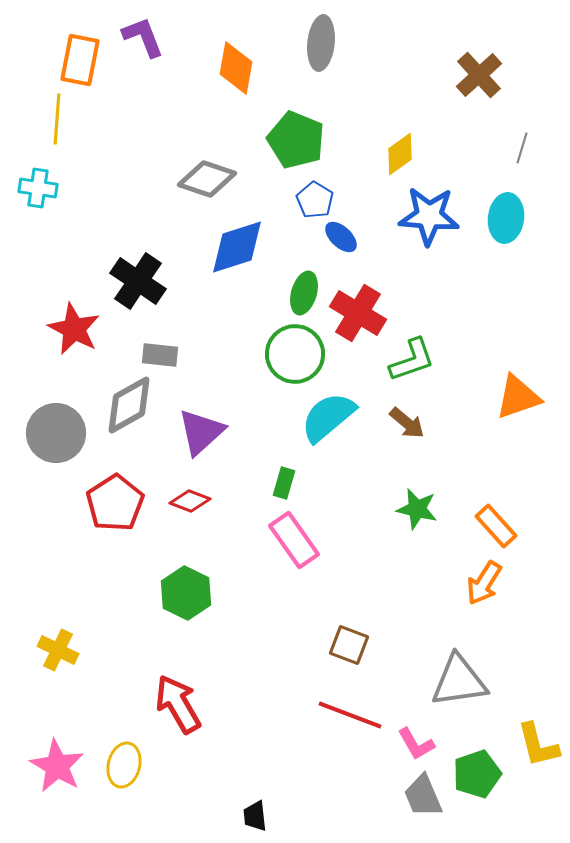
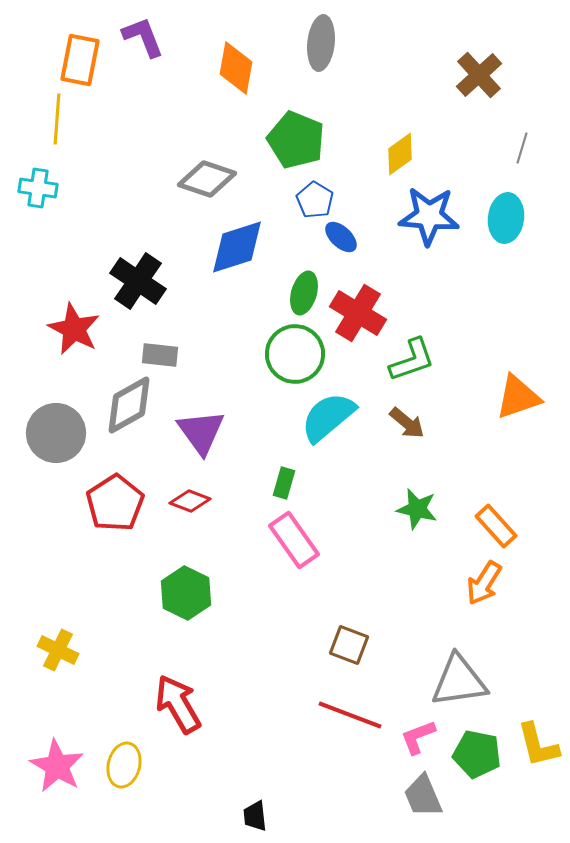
purple triangle at (201, 432): rotated 24 degrees counterclockwise
pink L-shape at (416, 744): moved 2 px right, 7 px up; rotated 99 degrees clockwise
green pentagon at (477, 774): moved 20 px up; rotated 30 degrees clockwise
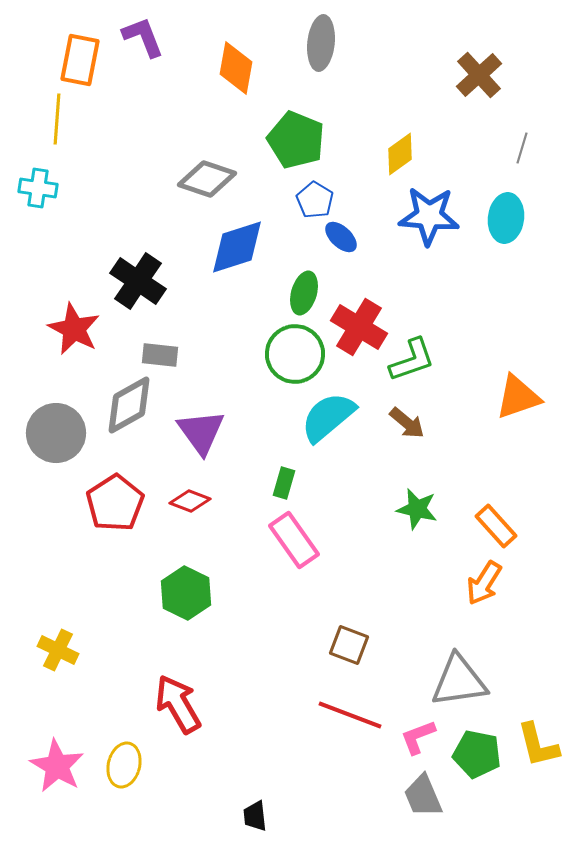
red cross at (358, 313): moved 1 px right, 14 px down
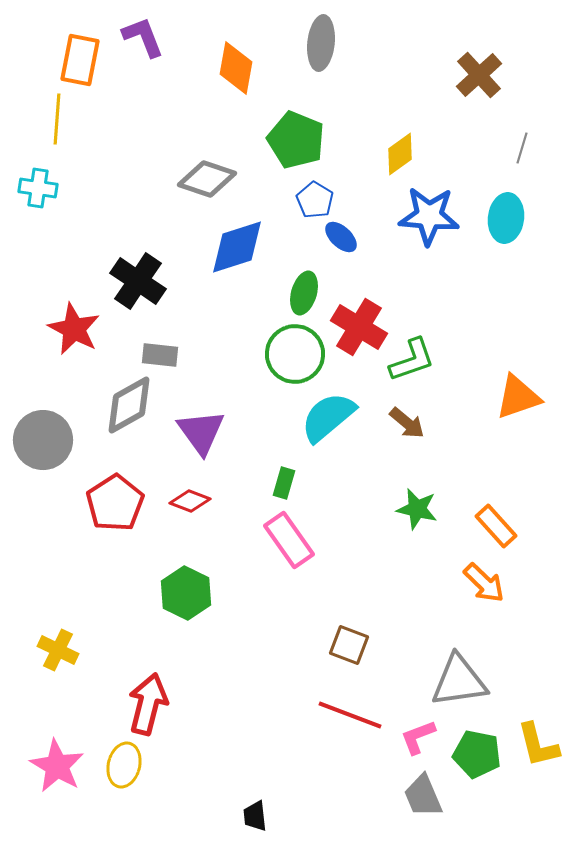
gray circle at (56, 433): moved 13 px left, 7 px down
pink rectangle at (294, 540): moved 5 px left
orange arrow at (484, 583): rotated 78 degrees counterclockwise
red arrow at (178, 704): moved 30 px left; rotated 44 degrees clockwise
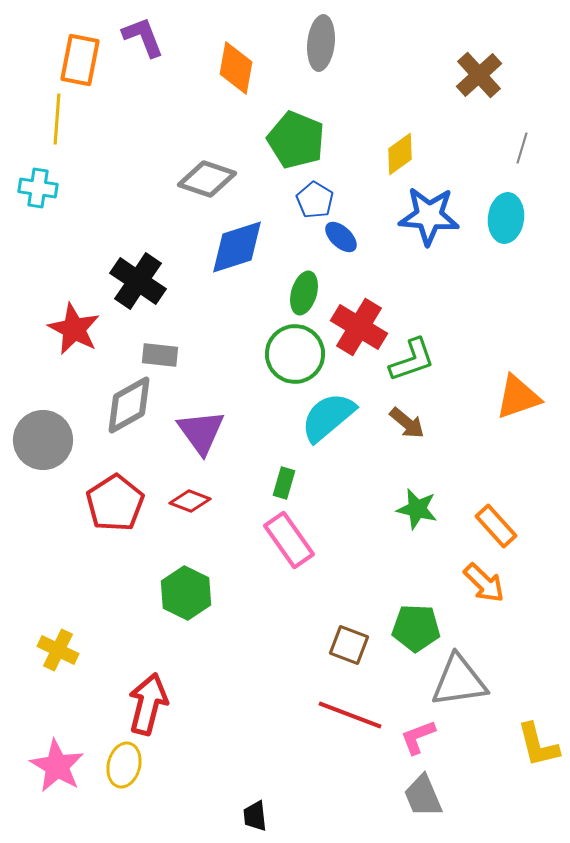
green pentagon at (477, 754): moved 61 px left, 126 px up; rotated 9 degrees counterclockwise
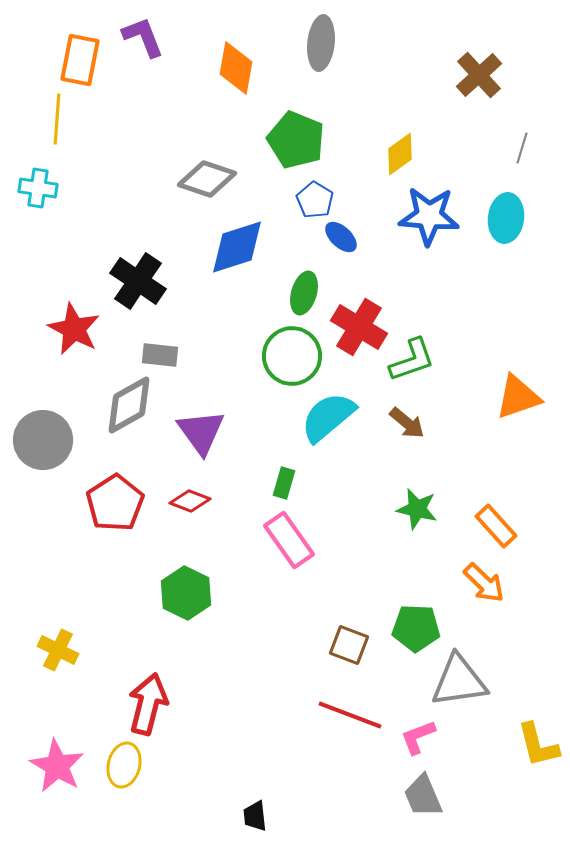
green circle at (295, 354): moved 3 px left, 2 px down
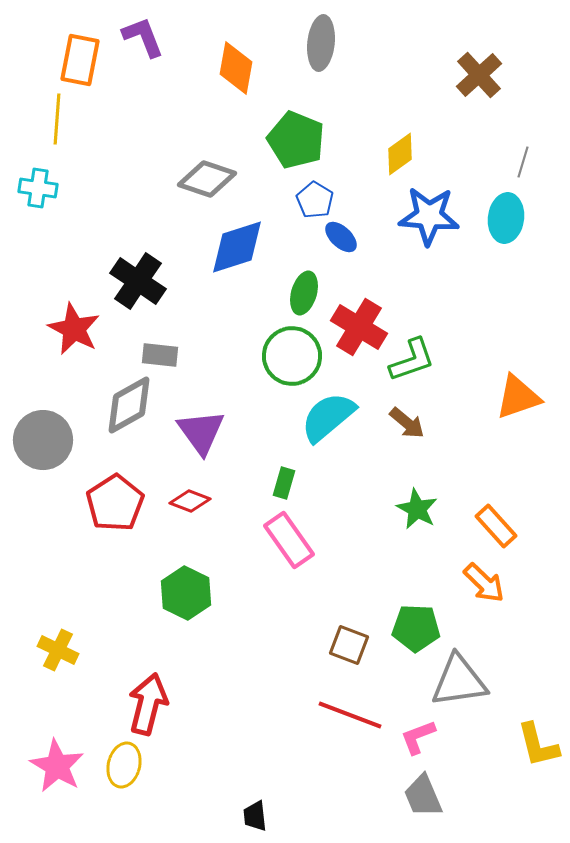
gray line at (522, 148): moved 1 px right, 14 px down
green star at (417, 509): rotated 15 degrees clockwise
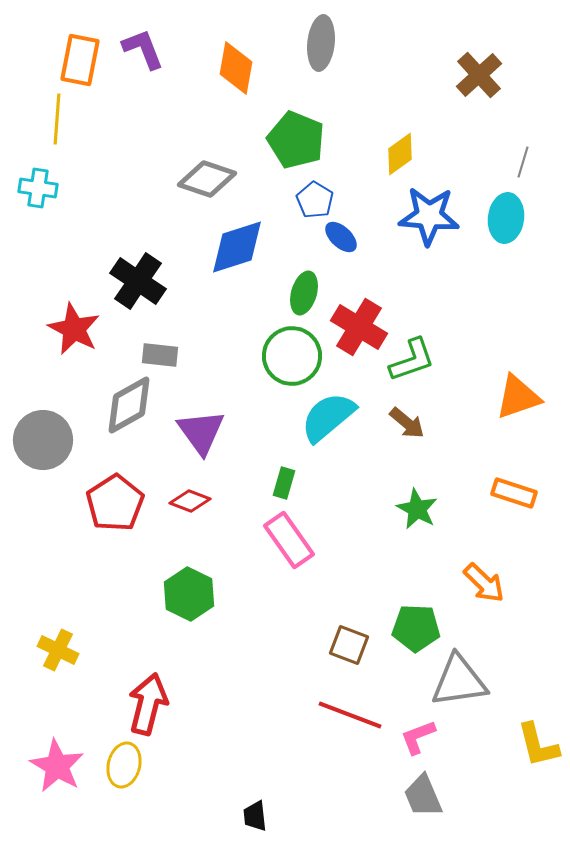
purple L-shape at (143, 37): moved 12 px down
orange rectangle at (496, 526): moved 18 px right, 33 px up; rotated 30 degrees counterclockwise
green hexagon at (186, 593): moved 3 px right, 1 px down
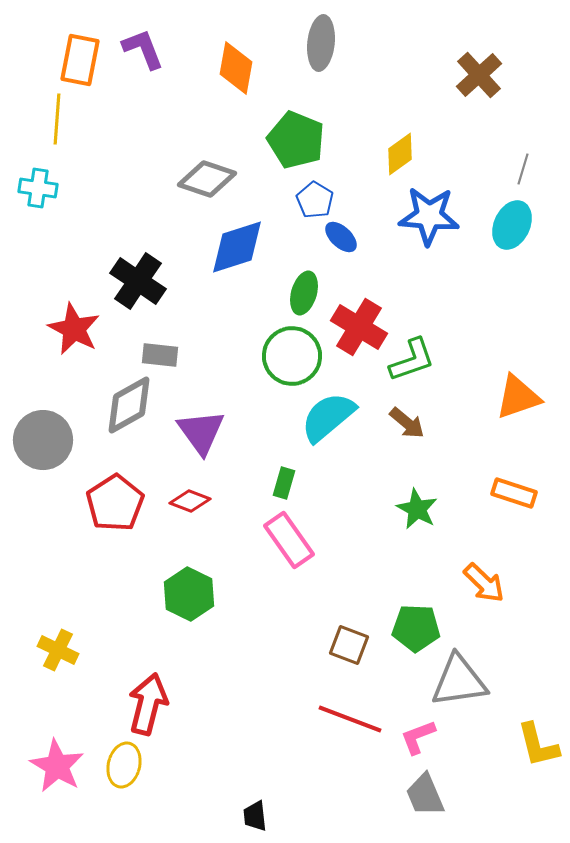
gray line at (523, 162): moved 7 px down
cyan ellipse at (506, 218): moved 6 px right, 7 px down; rotated 18 degrees clockwise
red line at (350, 715): moved 4 px down
gray trapezoid at (423, 796): moved 2 px right, 1 px up
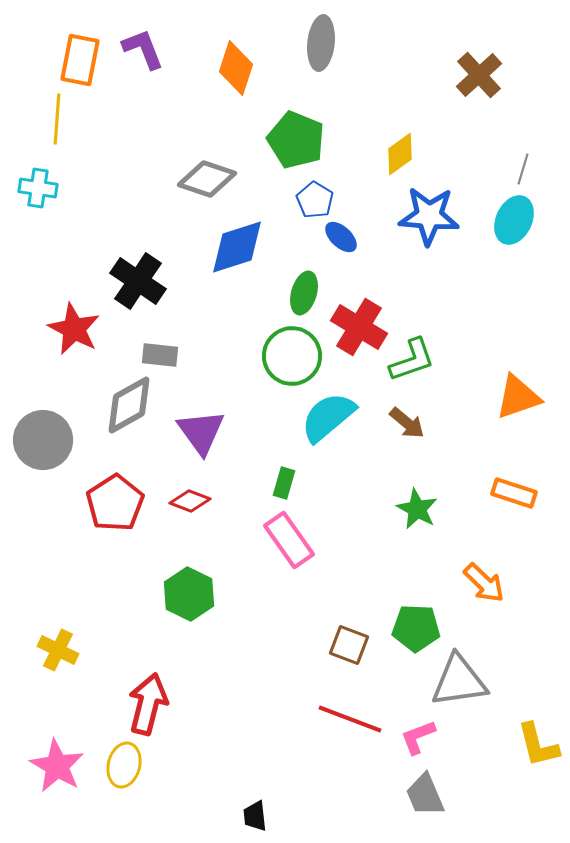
orange diamond at (236, 68): rotated 8 degrees clockwise
cyan ellipse at (512, 225): moved 2 px right, 5 px up
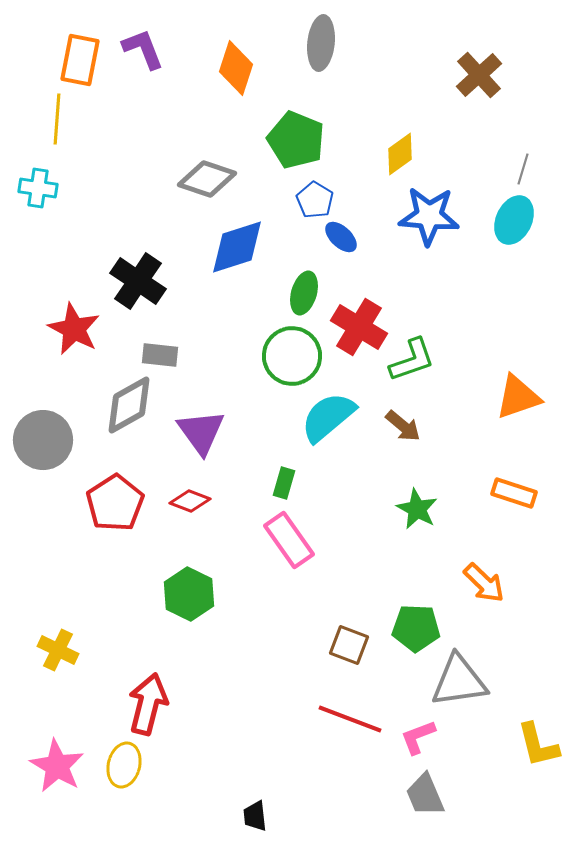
brown arrow at (407, 423): moved 4 px left, 3 px down
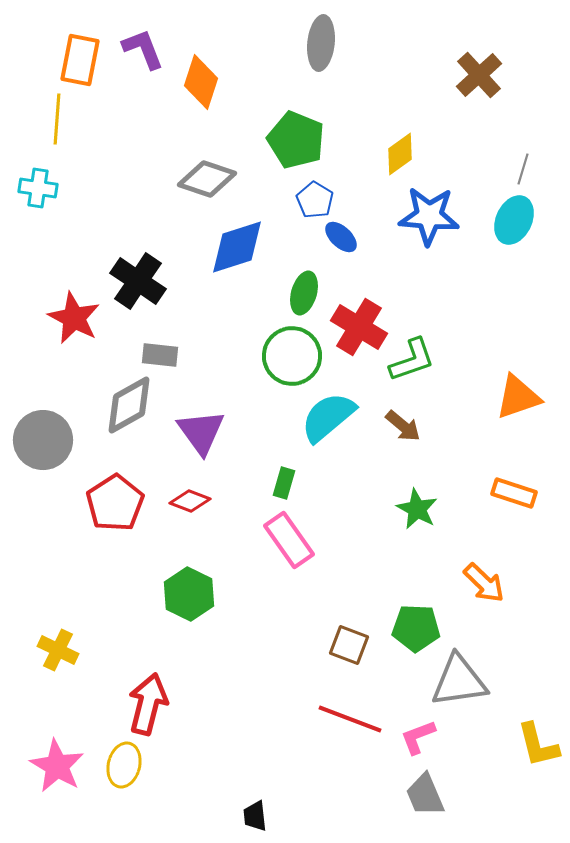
orange diamond at (236, 68): moved 35 px left, 14 px down
red star at (74, 329): moved 11 px up
